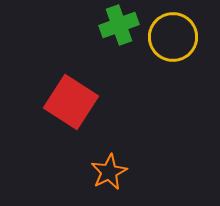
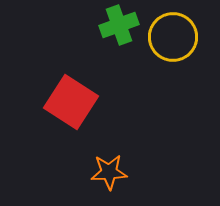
orange star: rotated 24 degrees clockwise
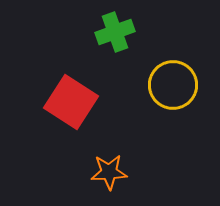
green cross: moved 4 px left, 7 px down
yellow circle: moved 48 px down
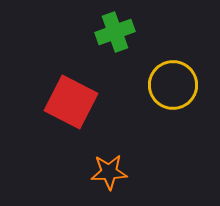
red square: rotated 6 degrees counterclockwise
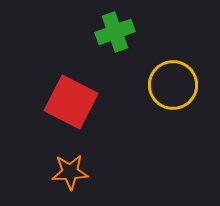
orange star: moved 39 px left
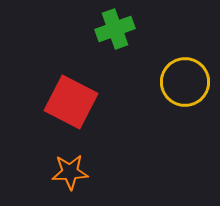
green cross: moved 3 px up
yellow circle: moved 12 px right, 3 px up
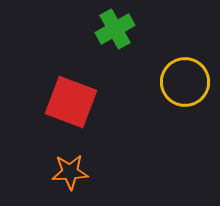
green cross: rotated 9 degrees counterclockwise
red square: rotated 6 degrees counterclockwise
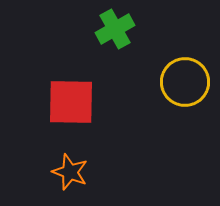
red square: rotated 20 degrees counterclockwise
orange star: rotated 24 degrees clockwise
